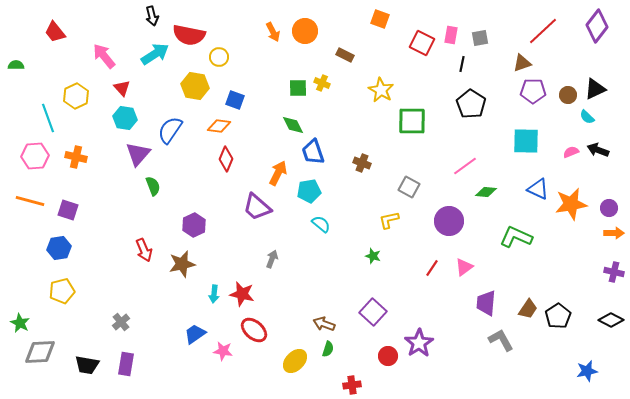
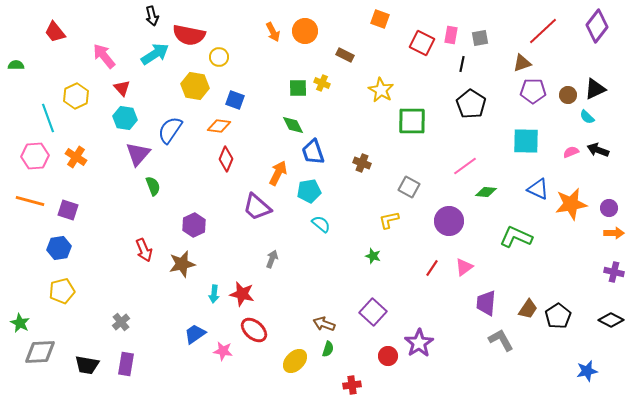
orange cross at (76, 157): rotated 20 degrees clockwise
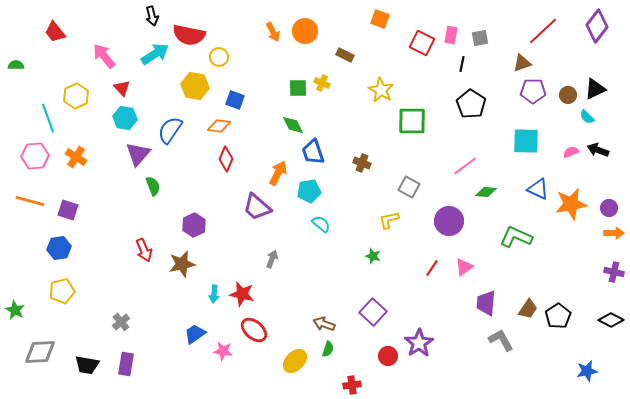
green star at (20, 323): moved 5 px left, 13 px up
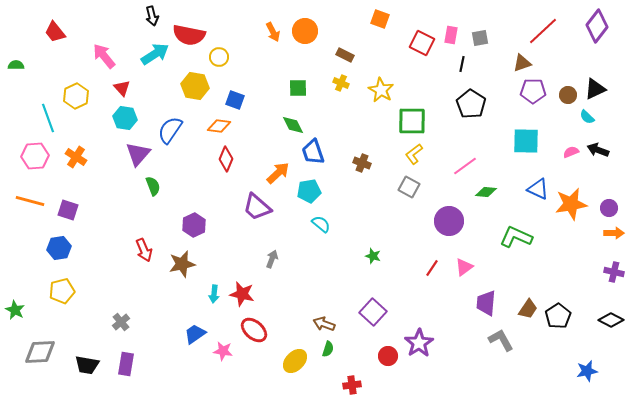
yellow cross at (322, 83): moved 19 px right
orange arrow at (278, 173): rotated 20 degrees clockwise
yellow L-shape at (389, 220): moved 25 px right, 66 px up; rotated 25 degrees counterclockwise
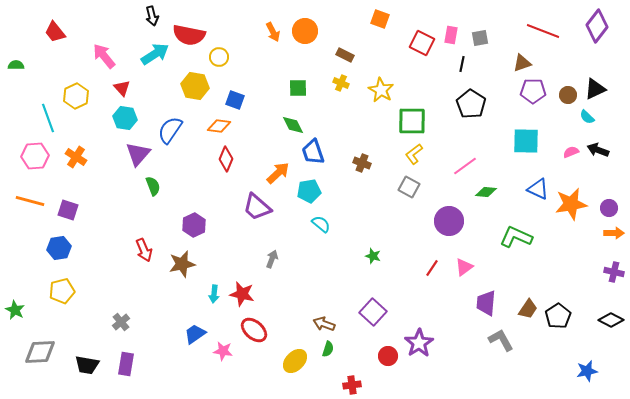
red line at (543, 31): rotated 64 degrees clockwise
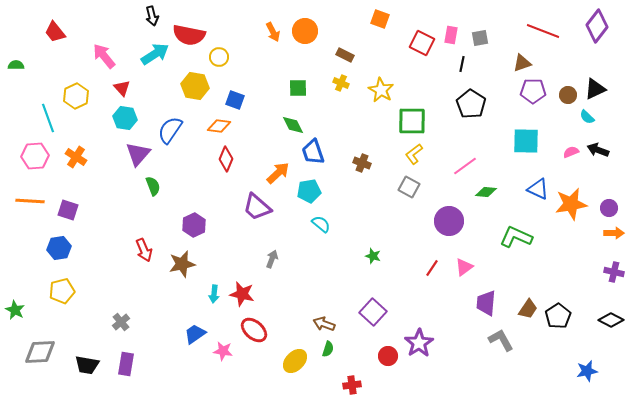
orange line at (30, 201): rotated 12 degrees counterclockwise
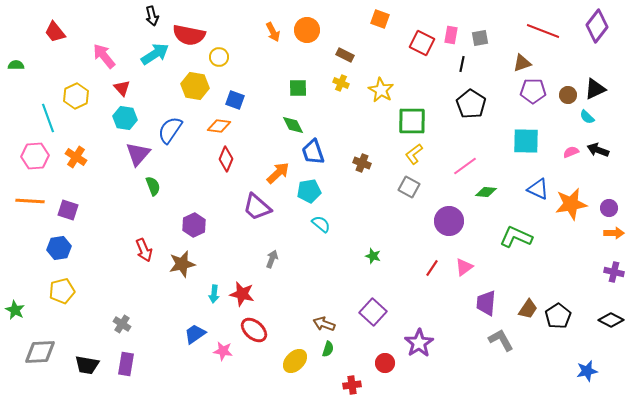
orange circle at (305, 31): moved 2 px right, 1 px up
gray cross at (121, 322): moved 1 px right, 2 px down; rotated 18 degrees counterclockwise
red circle at (388, 356): moved 3 px left, 7 px down
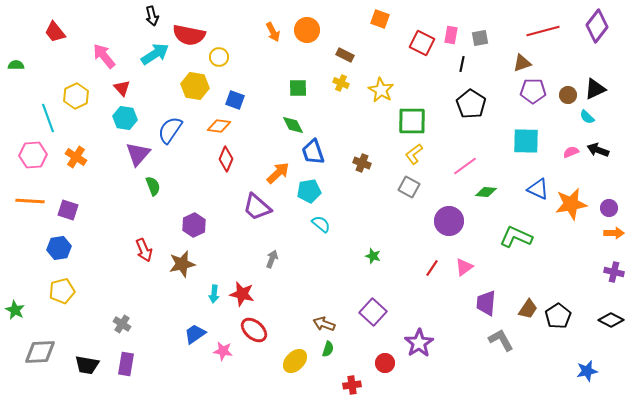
red line at (543, 31): rotated 36 degrees counterclockwise
pink hexagon at (35, 156): moved 2 px left, 1 px up
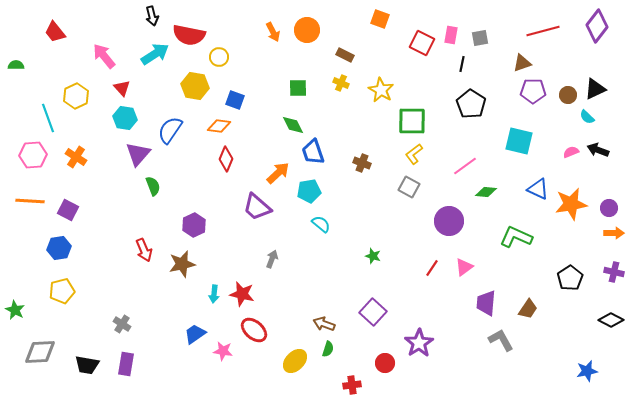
cyan square at (526, 141): moved 7 px left; rotated 12 degrees clockwise
purple square at (68, 210): rotated 10 degrees clockwise
black pentagon at (558, 316): moved 12 px right, 38 px up
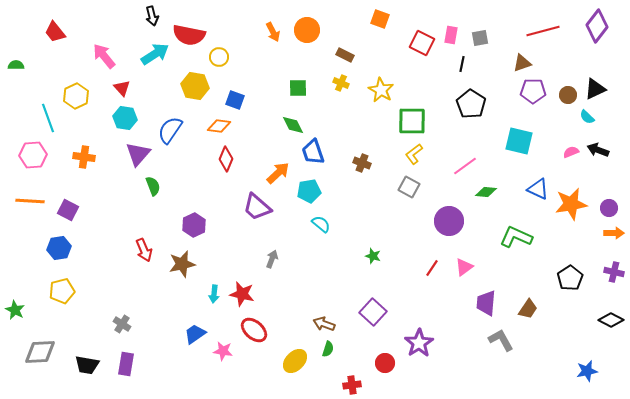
orange cross at (76, 157): moved 8 px right; rotated 25 degrees counterclockwise
